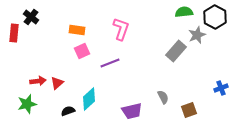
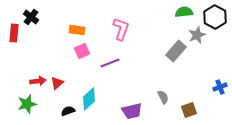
blue cross: moved 1 px left, 1 px up
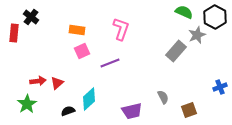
green semicircle: rotated 30 degrees clockwise
green star: rotated 18 degrees counterclockwise
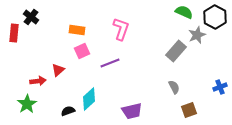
red triangle: moved 1 px right, 13 px up
gray semicircle: moved 11 px right, 10 px up
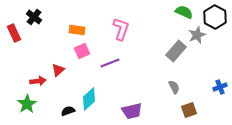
black cross: moved 3 px right
red rectangle: rotated 30 degrees counterclockwise
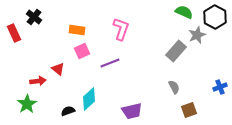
red triangle: moved 1 px up; rotated 40 degrees counterclockwise
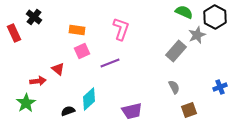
green star: moved 1 px left, 1 px up
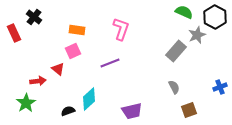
pink square: moved 9 px left
